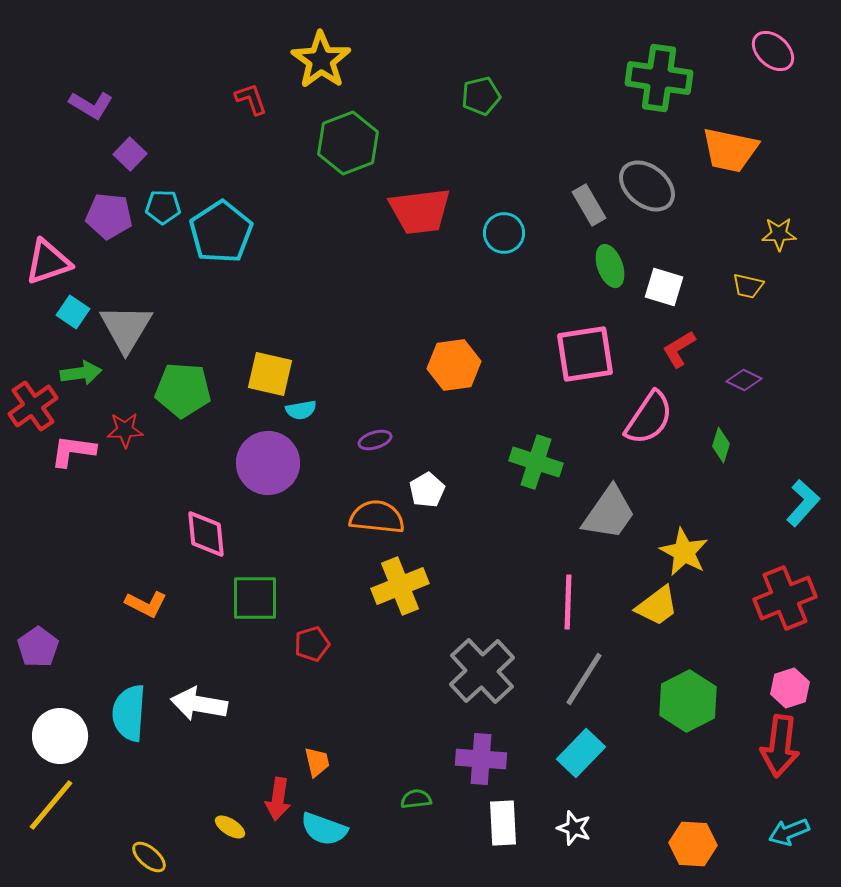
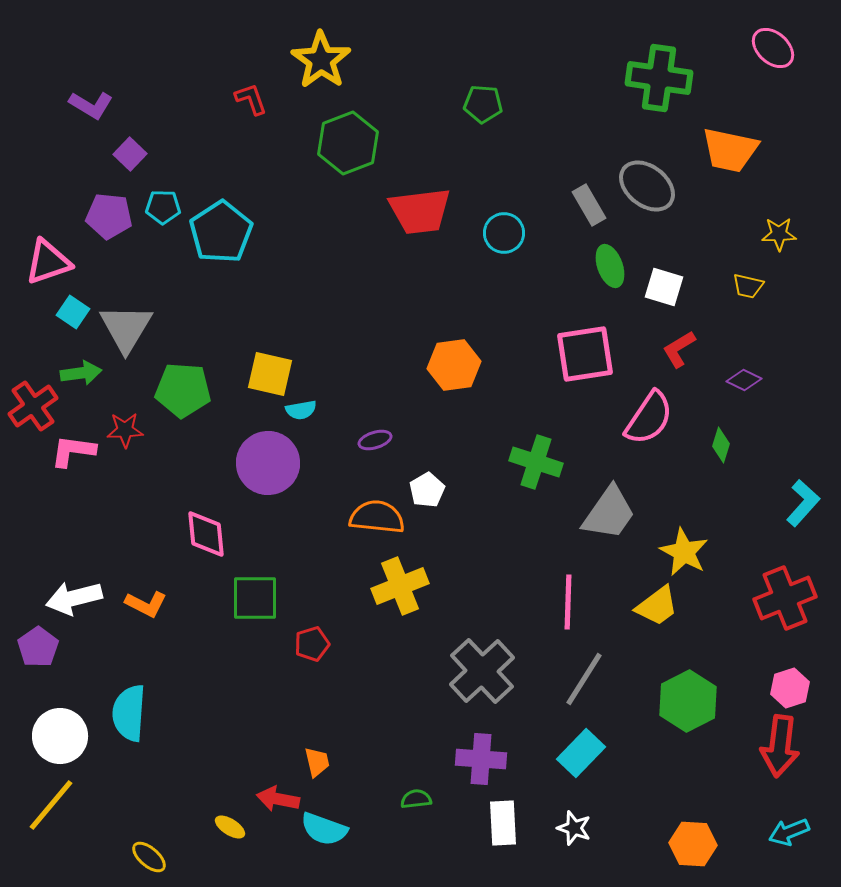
pink ellipse at (773, 51): moved 3 px up
green pentagon at (481, 96): moved 2 px right, 8 px down; rotated 18 degrees clockwise
white arrow at (199, 704): moved 125 px left, 106 px up; rotated 24 degrees counterclockwise
red arrow at (278, 799): rotated 93 degrees clockwise
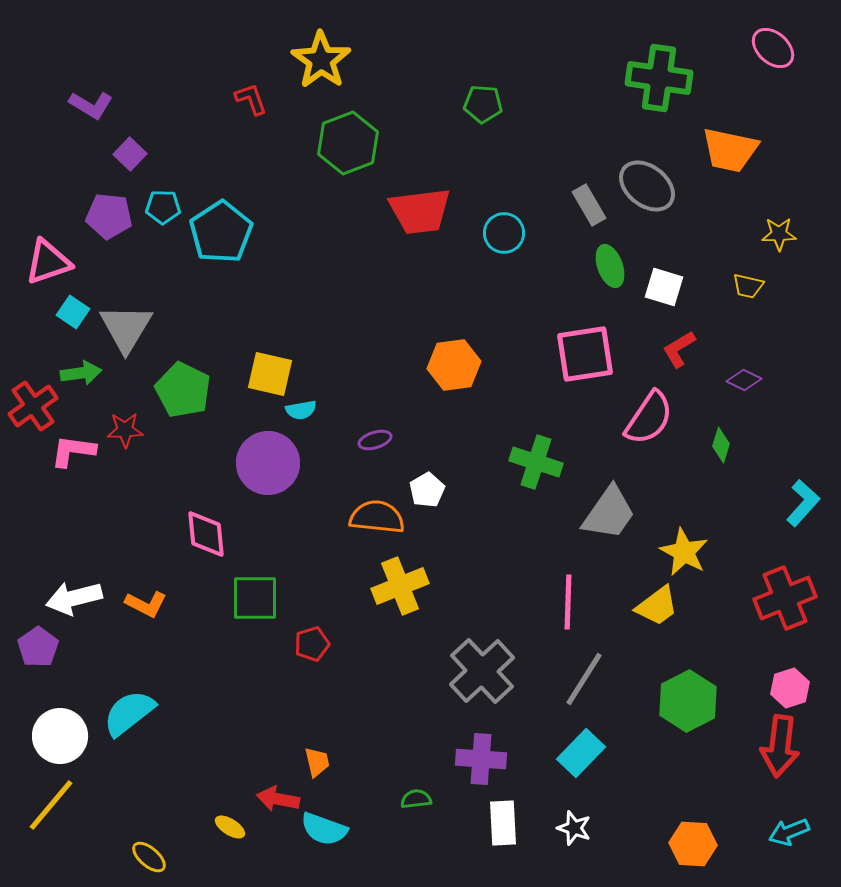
green pentagon at (183, 390): rotated 22 degrees clockwise
cyan semicircle at (129, 713): rotated 48 degrees clockwise
